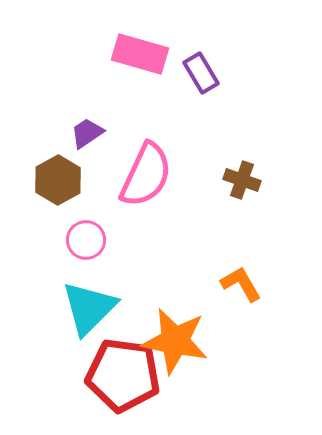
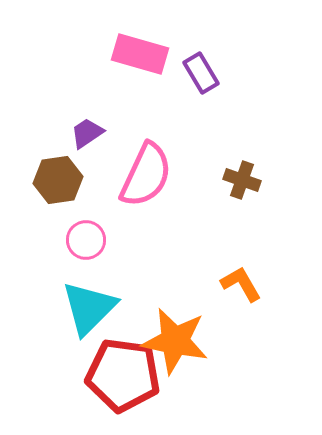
brown hexagon: rotated 21 degrees clockwise
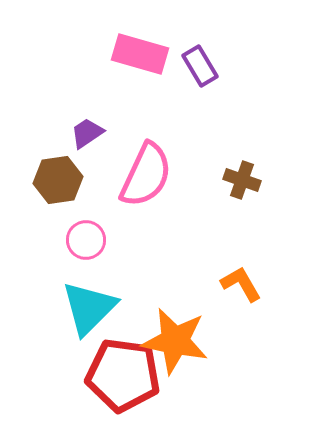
purple rectangle: moved 1 px left, 7 px up
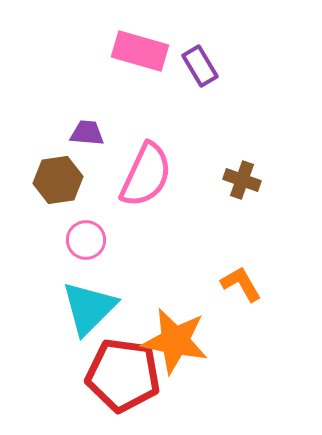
pink rectangle: moved 3 px up
purple trapezoid: rotated 39 degrees clockwise
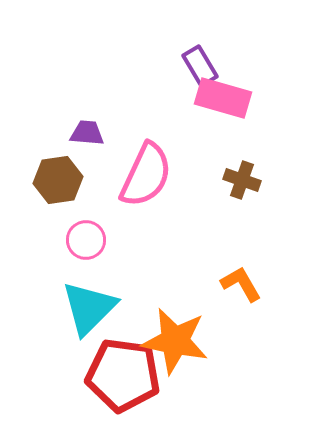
pink rectangle: moved 83 px right, 47 px down
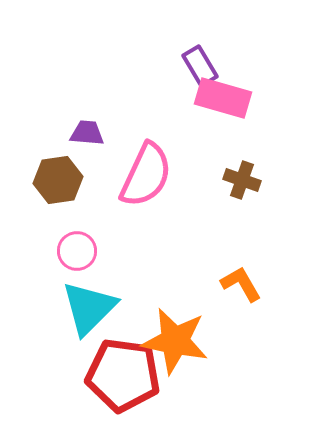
pink circle: moved 9 px left, 11 px down
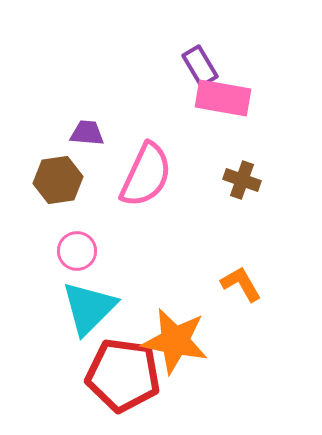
pink rectangle: rotated 6 degrees counterclockwise
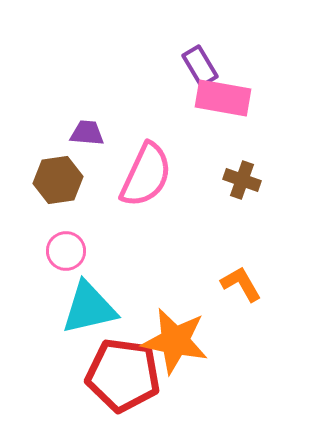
pink circle: moved 11 px left
cyan triangle: rotated 32 degrees clockwise
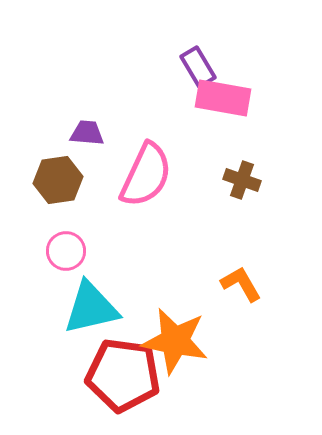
purple rectangle: moved 2 px left, 1 px down
cyan triangle: moved 2 px right
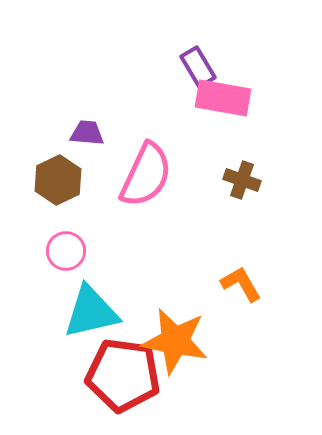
brown hexagon: rotated 18 degrees counterclockwise
cyan triangle: moved 4 px down
